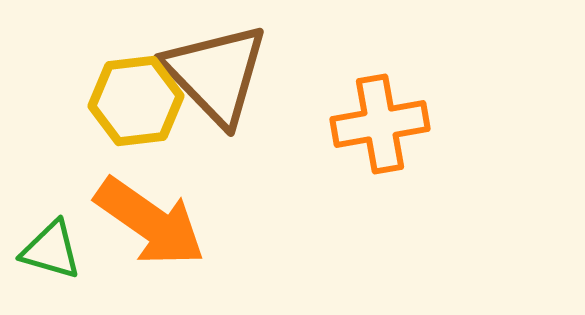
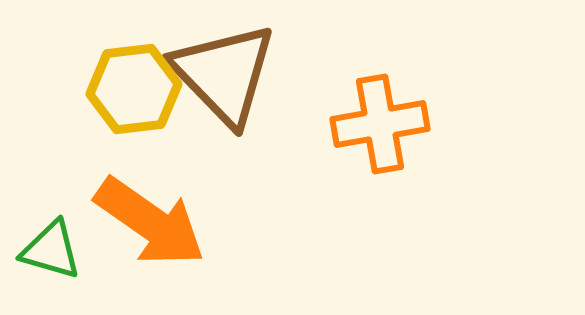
brown triangle: moved 8 px right
yellow hexagon: moved 2 px left, 12 px up
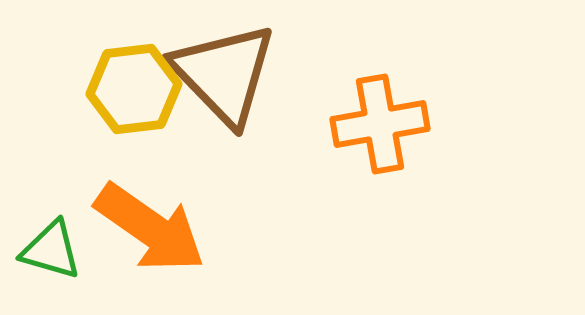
orange arrow: moved 6 px down
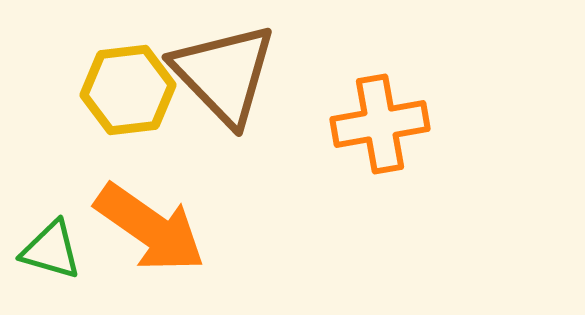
yellow hexagon: moved 6 px left, 1 px down
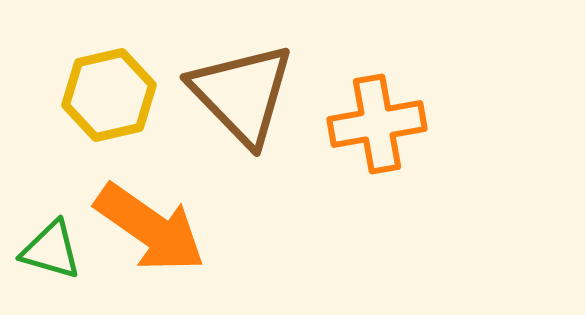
brown triangle: moved 18 px right, 20 px down
yellow hexagon: moved 19 px left, 5 px down; rotated 6 degrees counterclockwise
orange cross: moved 3 px left
